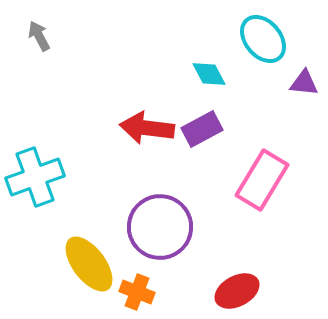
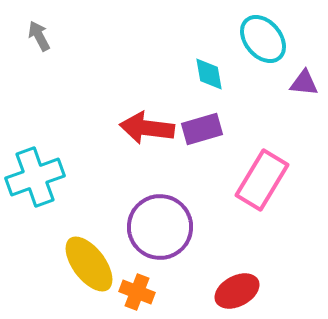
cyan diamond: rotated 18 degrees clockwise
purple rectangle: rotated 12 degrees clockwise
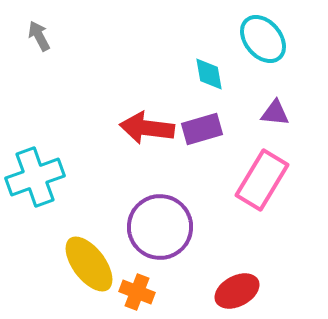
purple triangle: moved 29 px left, 30 px down
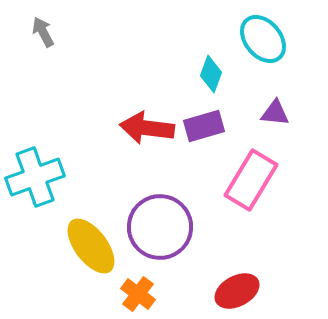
gray arrow: moved 4 px right, 4 px up
cyan diamond: moved 2 px right; rotated 30 degrees clockwise
purple rectangle: moved 2 px right, 3 px up
pink rectangle: moved 11 px left
yellow ellipse: moved 2 px right, 18 px up
orange cross: moved 1 px right, 2 px down; rotated 16 degrees clockwise
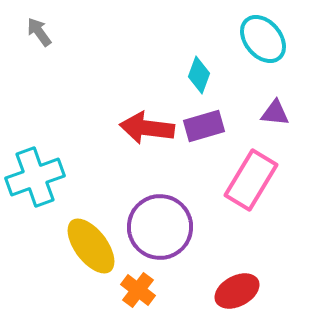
gray arrow: moved 4 px left; rotated 8 degrees counterclockwise
cyan diamond: moved 12 px left, 1 px down
orange cross: moved 4 px up
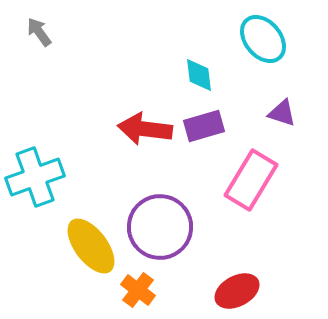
cyan diamond: rotated 27 degrees counterclockwise
purple triangle: moved 7 px right; rotated 12 degrees clockwise
red arrow: moved 2 px left, 1 px down
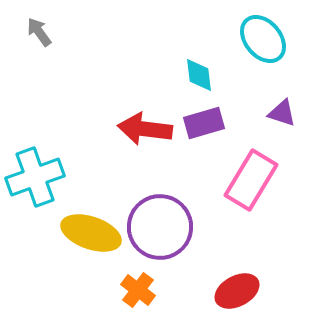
purple rectangle: moved 3 px up
yellow ellipse: moved 13 px up; rotated 34 degrees counterclockwise
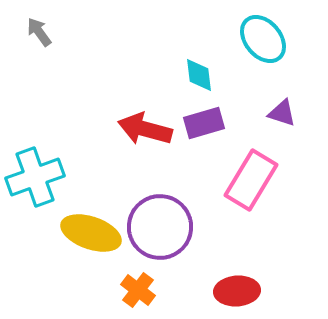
red arrow: rotated 8 degrees clockwise
red ellipse: rotated 24 degrees clockwise
